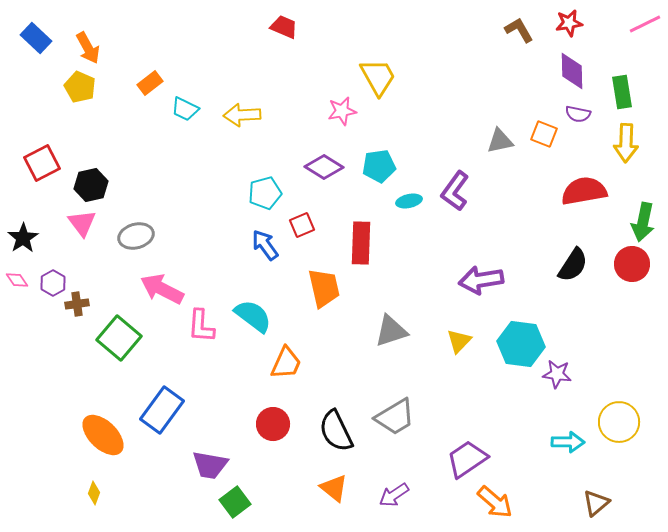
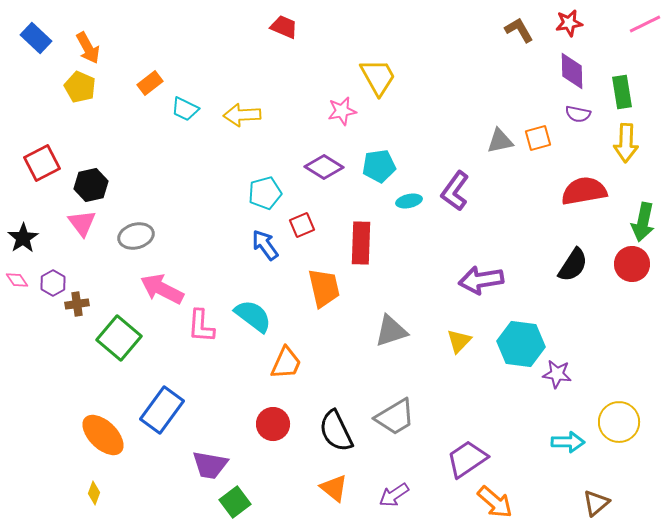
orange square at (544, 134): moved 6 px left, 4 px down; rotated 36 degrees counterclockwise
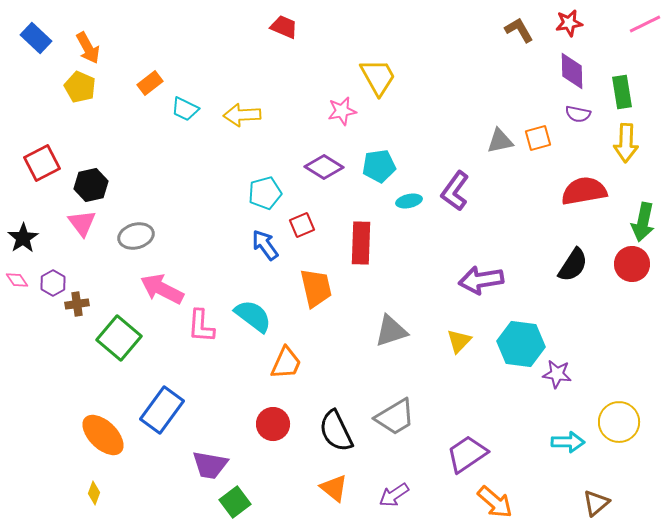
orange trapezoid at (324, 288): moved 8 px left
purple trapezoid at (467, 459): moved 5 px up
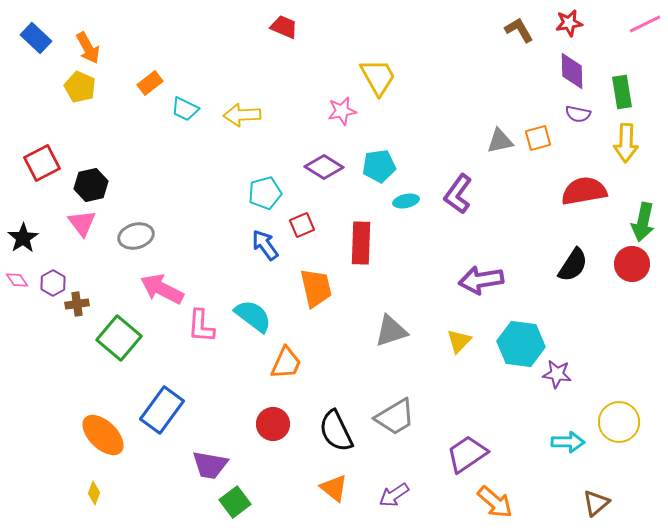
purple L-shape at (455, 191): moved 3 px right, 3 px down
cyan ellipse at (409, 201): moved 3 px left
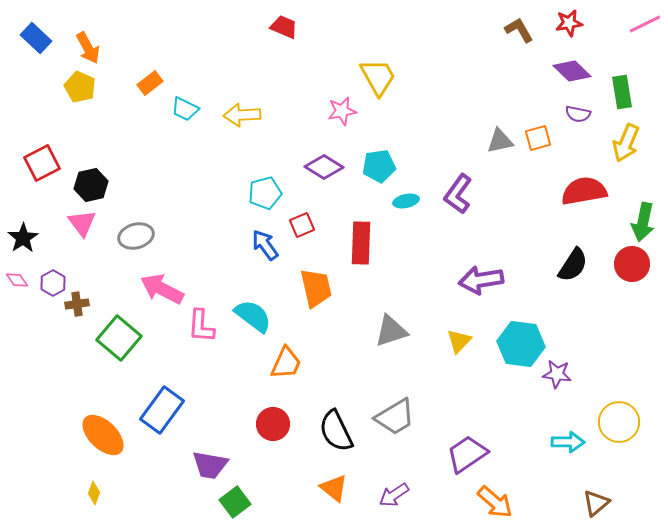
purple diamond at (572, 71): rotated 45 degrees counterclockwise
yellow arrow at (626, 143): rotated 21 degrees clockwise
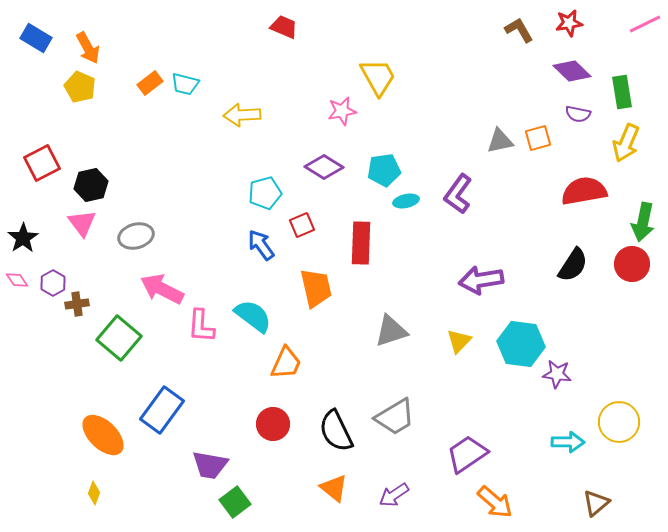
blue rectangle at (36, 38): rotated 12 degrees counterclockwise
cyan trapezoid at (185, 109): moved 25 px up; rotated 12 degrees counterclockwise
cyan pentagon at (379, 166): moved 5 px right, 4 px down
blue arrow at (265, 245): moved 4 px left
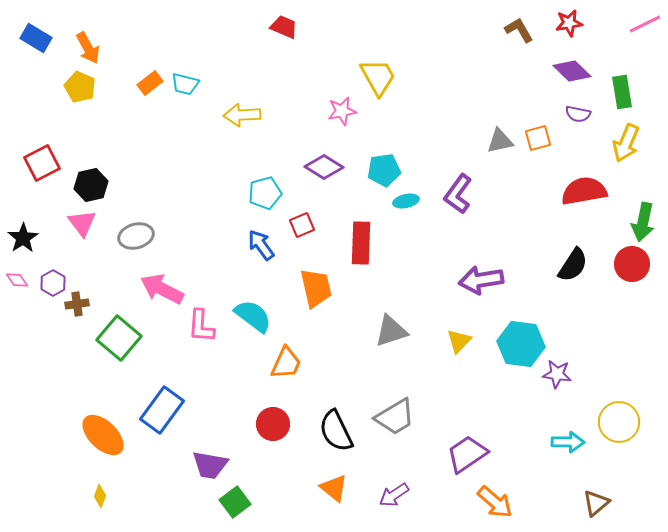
yellow diamond at (94, 493): moved 6 px right, 3 px down
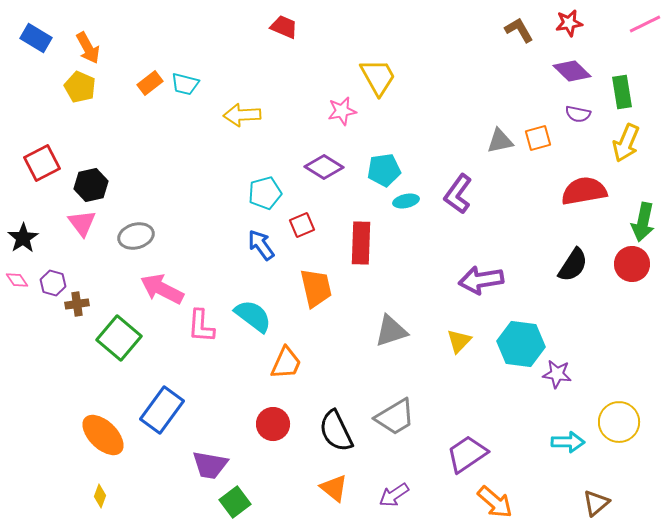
purple hexagon at (53, 283): rotated 15 degrees counterclockwise
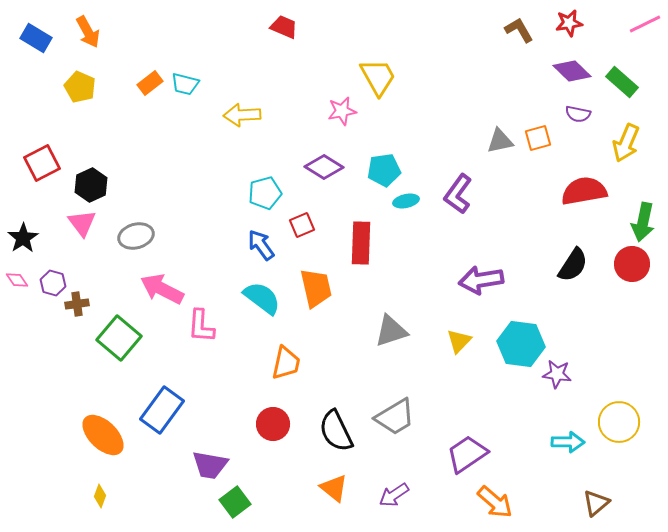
orange arrow at (88, 48): moved 16 px up
green rectangle at (622, 92): moved 10 px up; rotated 40 degrees counterclockwise
black hexagon at (91, 185): rotated 12 degrees counterclockwise
cyan semicircle at (253, 316): moved 9 px right, 18 px up
orange trapezoid at (286, 363): rotated 12 degrees counterclockwise
